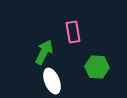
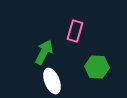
pink rectangle: moved 2 px right, 1 px up; rotated 25 degrees clockwise
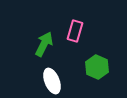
green arrow: moved 8 px up
green hexagon: rotated 20 degrees clockwise
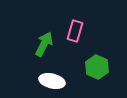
white ellipse: rotated 55 degrees counterclockwise
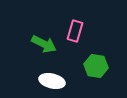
green arrow: rotated 90 degrees clockwise
green hexagon: moved 1 px left, 1 px up; rotated 15 degrees counterclockwise
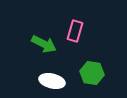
green hexagon: moved 4 px left, 7 px down
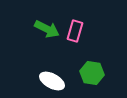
green arrow: moved 3 px right, 15 px up
white ellipse: rotated 15 degrees clockwise
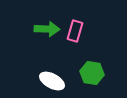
green arrow: rotated 25 degrees counterclockwise
